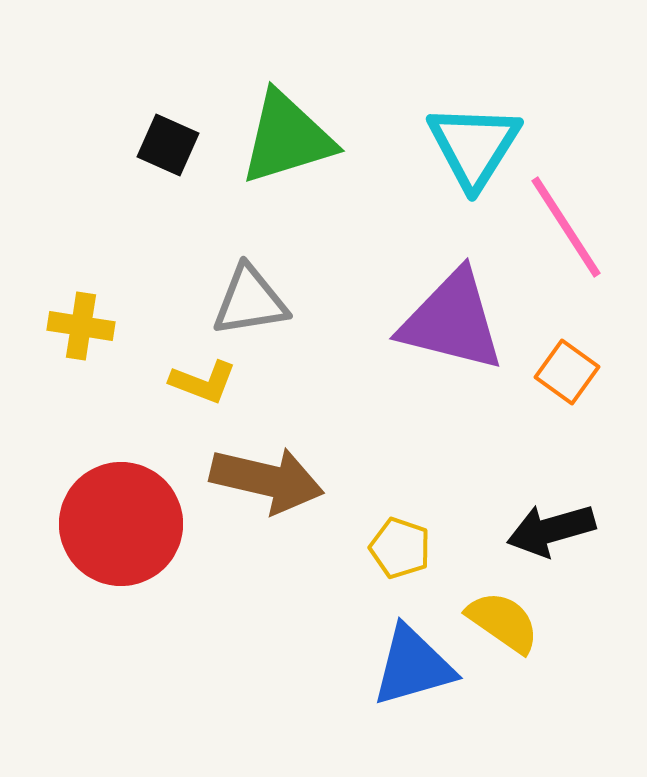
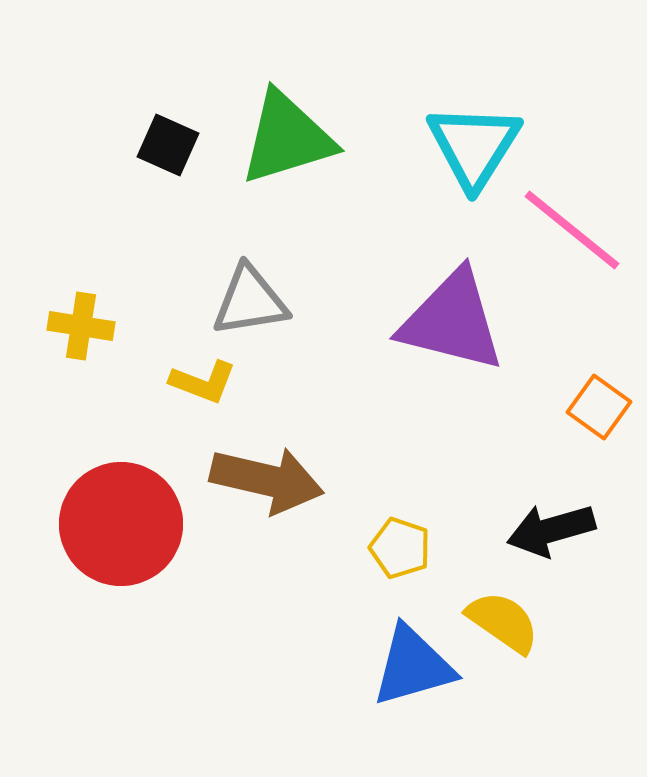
pink line: moved 6 px right, 3 px down; rotated 18 degrees counterclockwise
orange square: moved 32 px right, 35 px down
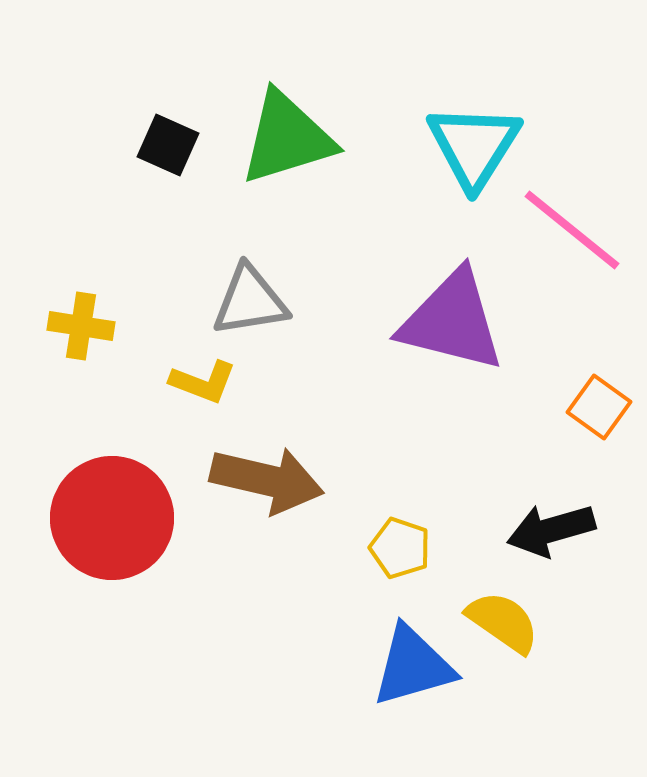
red circle: moved 9 px left, 6 px up
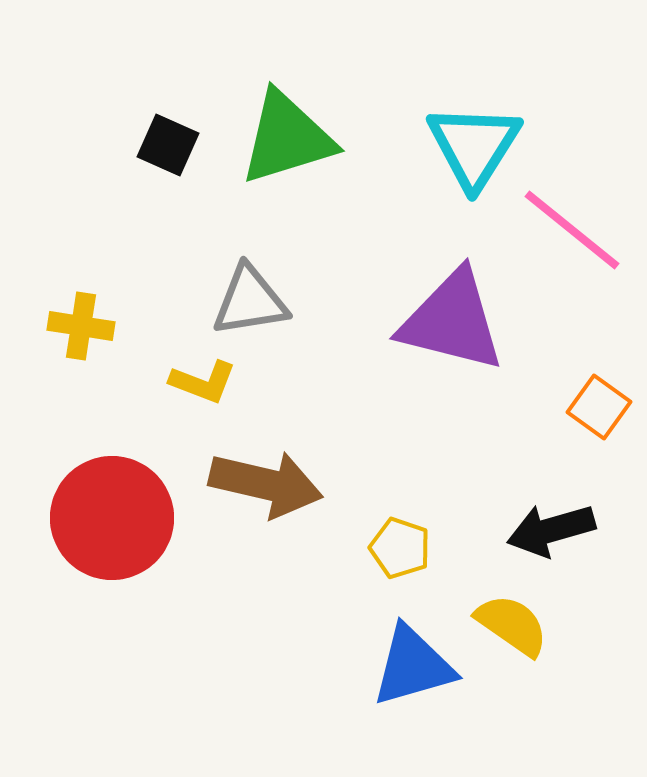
brown arrow: moved 1 px left, 4 px down
yellow semicircle: moved 9 px right, 3 px down
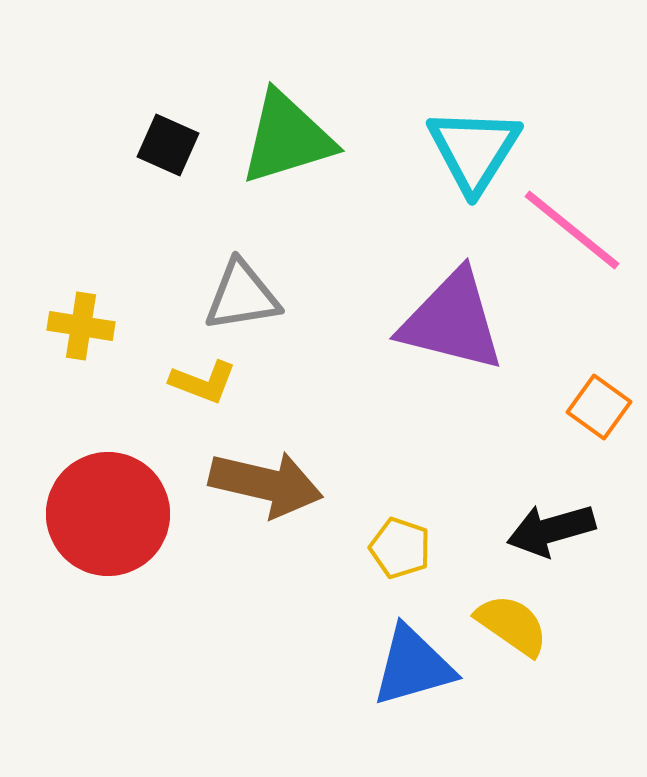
cyan triangle: moved 4 px down
gray triangle: moved 8 px left, 5 px up
red circle: moved 4 px left, 4 px up
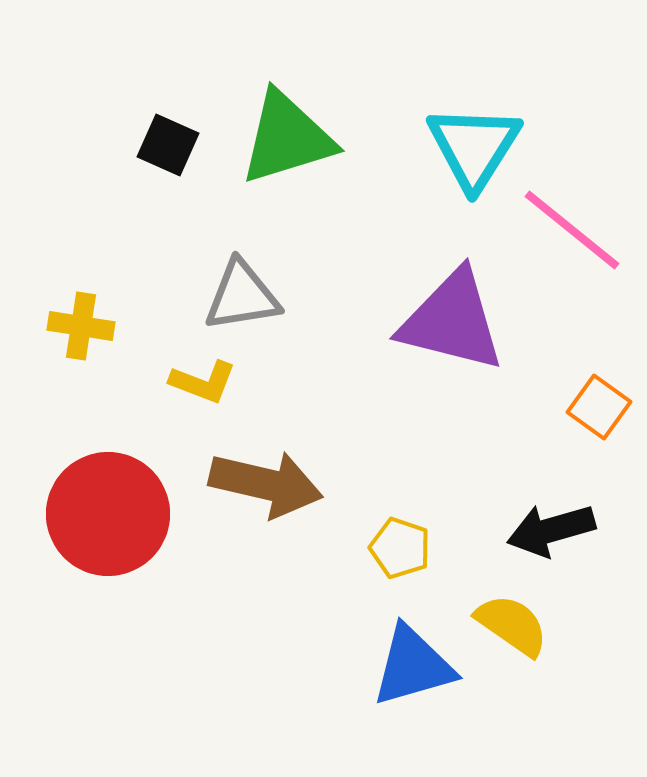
cyan triangle: moved 3 px up
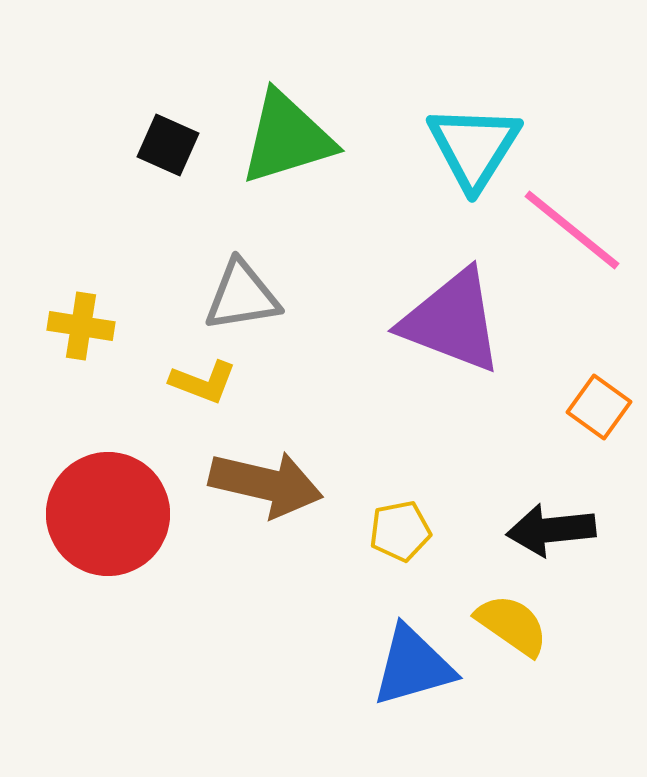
purple triangle: rotated 7 degrees clockwise
black arrow: rotated 10 degrees clockwise
yellow pentagon: moved 17 px up; rotated 30 degrees counterclockwise
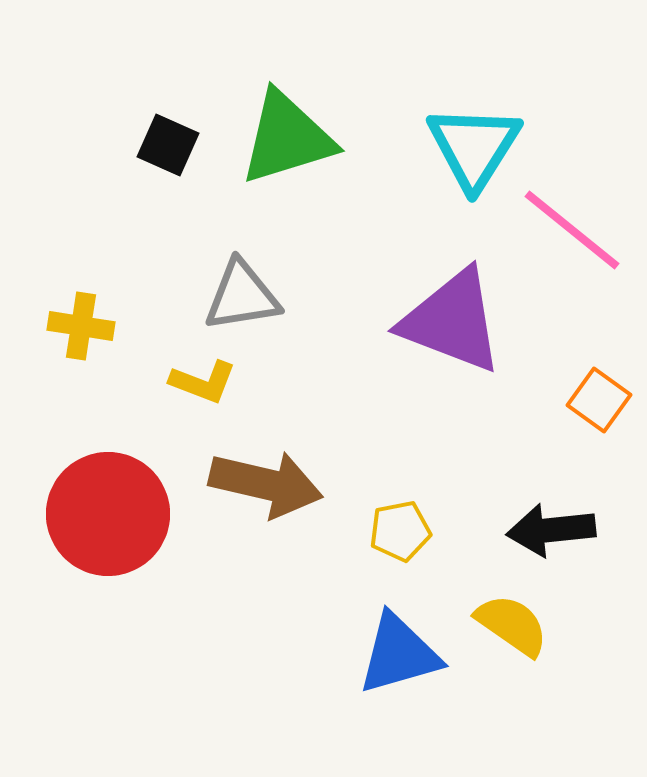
orange square: moved 7 px up
blue triangle: moved 14 px left, 12 px up
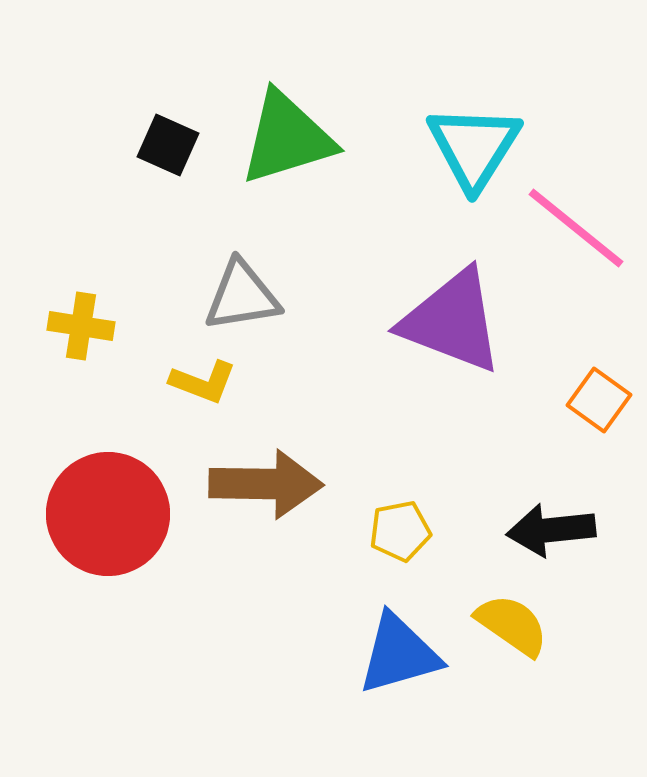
pink line: moved 4 px right, 2 px up
brown arrow: rotated 12 degrees counterclockwise
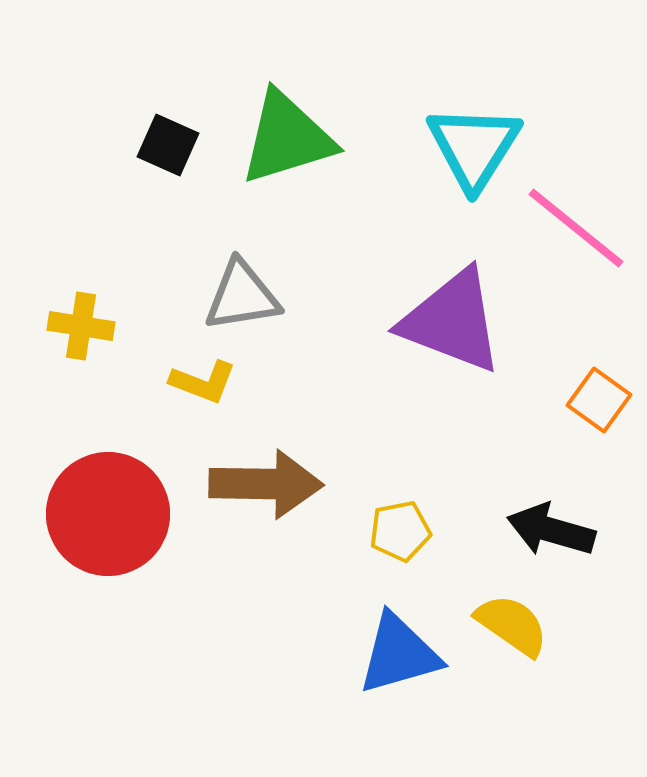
black arrow: rotated 22 degrees clockwise
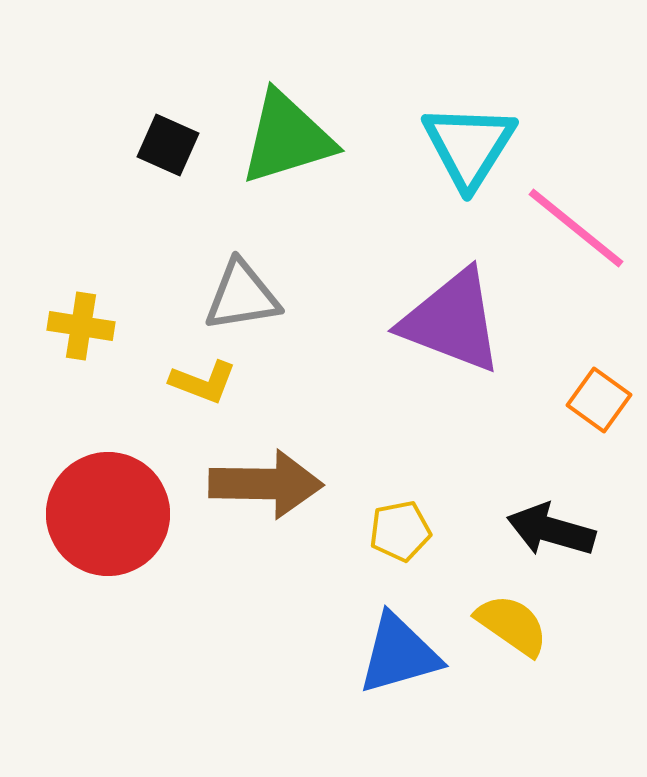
cyan triangle: moved 5 px left, 1 px up
